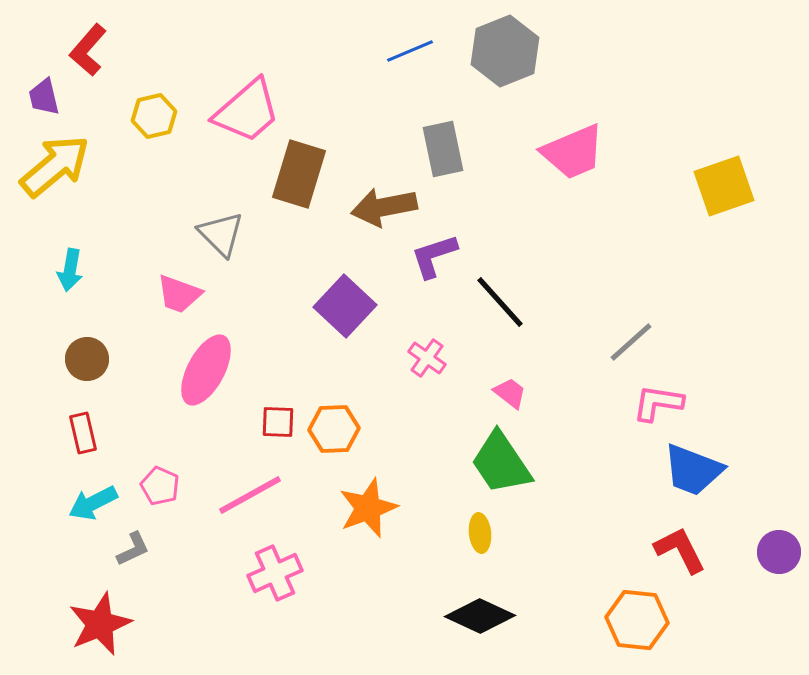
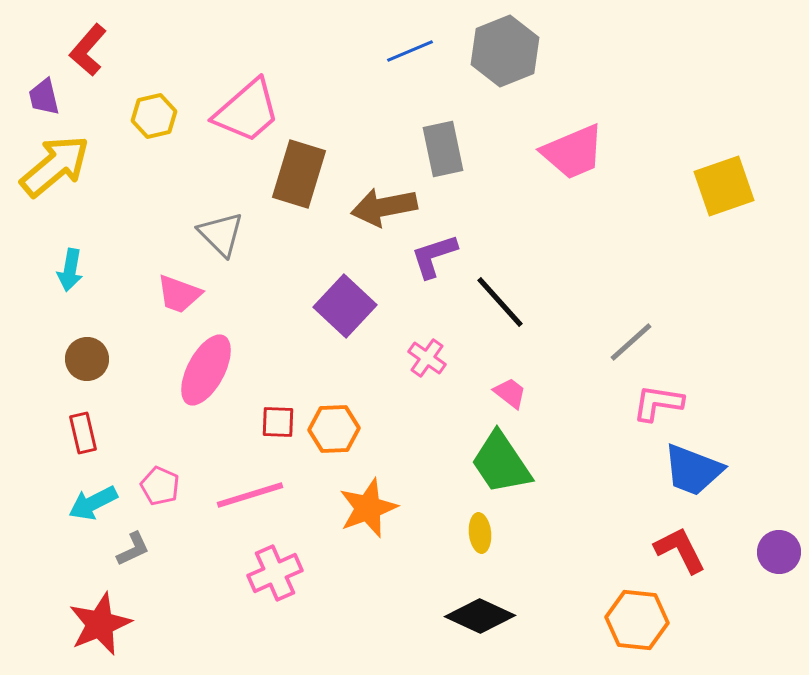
pink line at (250, 495): rotated 12 degrees clockwise
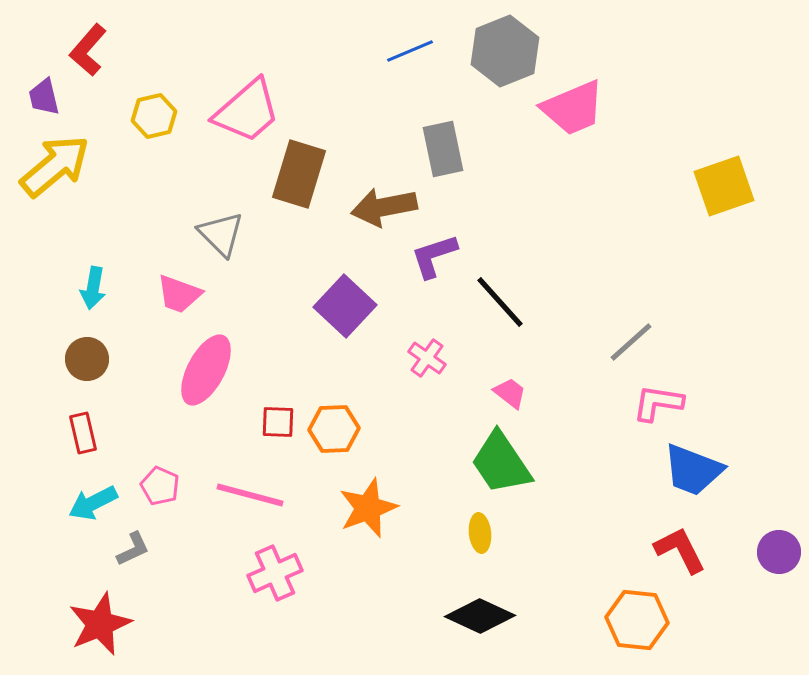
pink trapezoid at (573, 152): moved 44 px up
cyan arrow at (70, 270): moved 23 px right, 18 px down
pink line at (250, 495): rotated 32 degrees clockwise
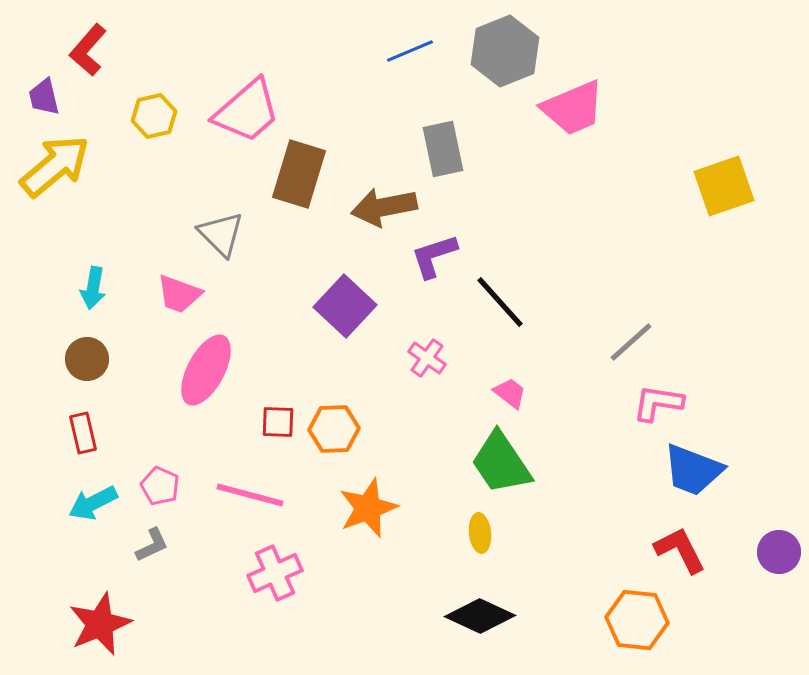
gray L-shape at (133, 549): moved 19 px right, 4 px up
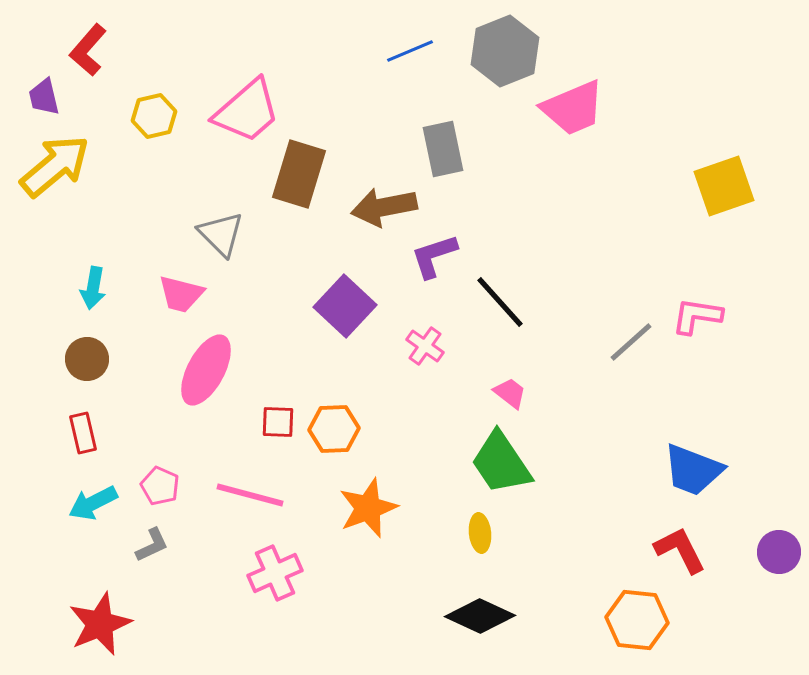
pink trapezoid at (179, 294): moved 2 px right; rotated 6 degrees counterclockwise
pink cross at (427, 358): moved 2 px left, 12 px up
pink L-shape at (658, 403): moved 39 px right, 87 px up
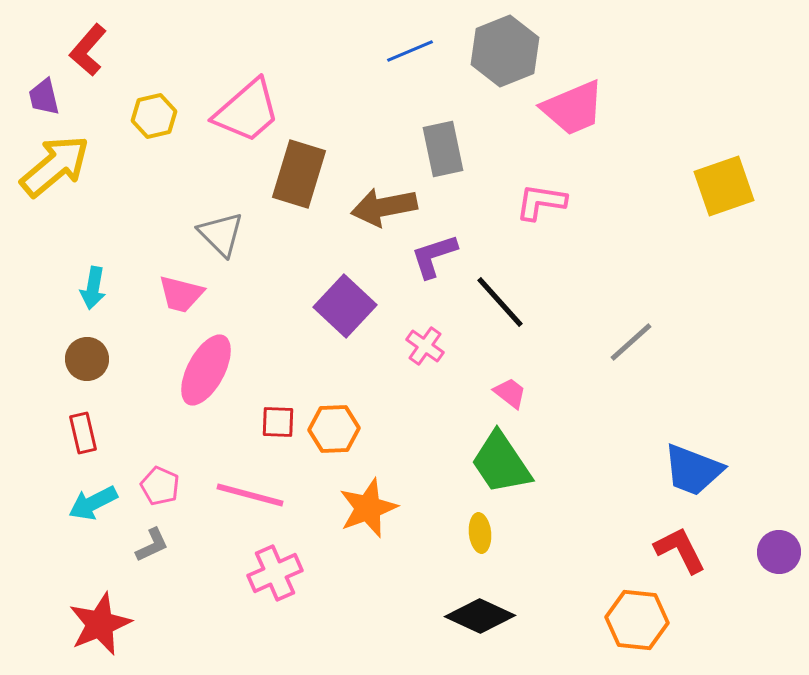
pink L-shape at (697, 316): moved 156 px left, 114 px up
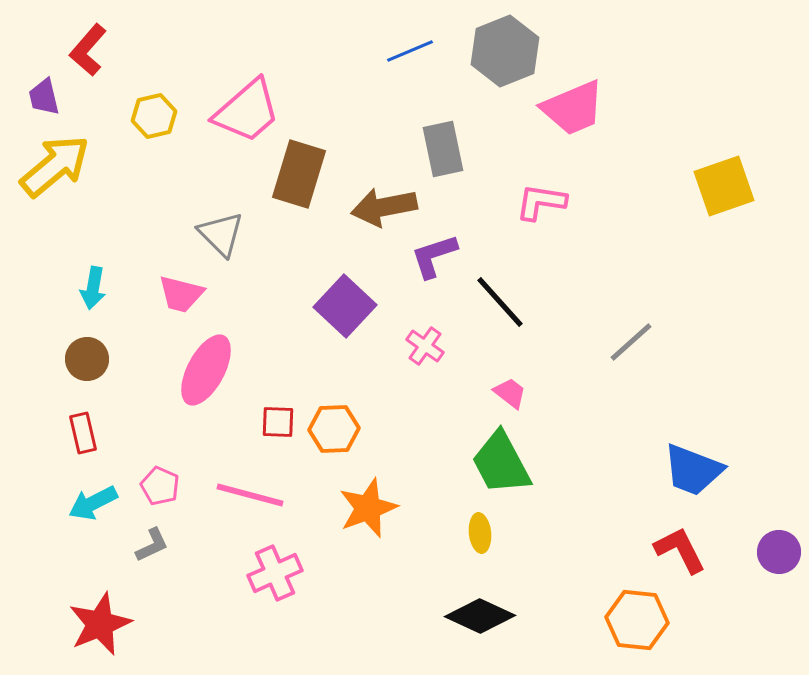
green trapezoid at (501, 463): rotated 6 degrees clockwise
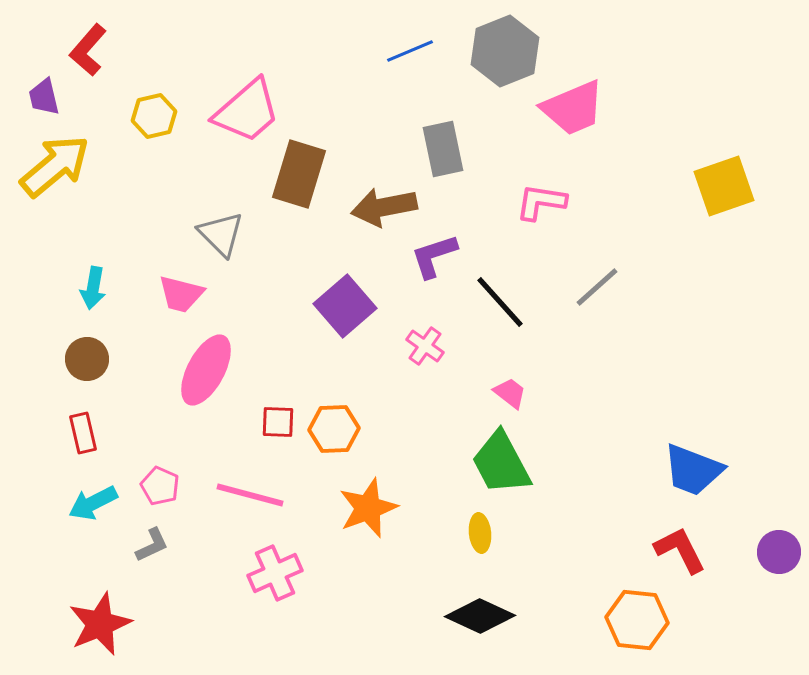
purple square at (345, 306): rotated 6 degrees clockwise
gray line at (631, 342): moved 34 px left, 55 px up
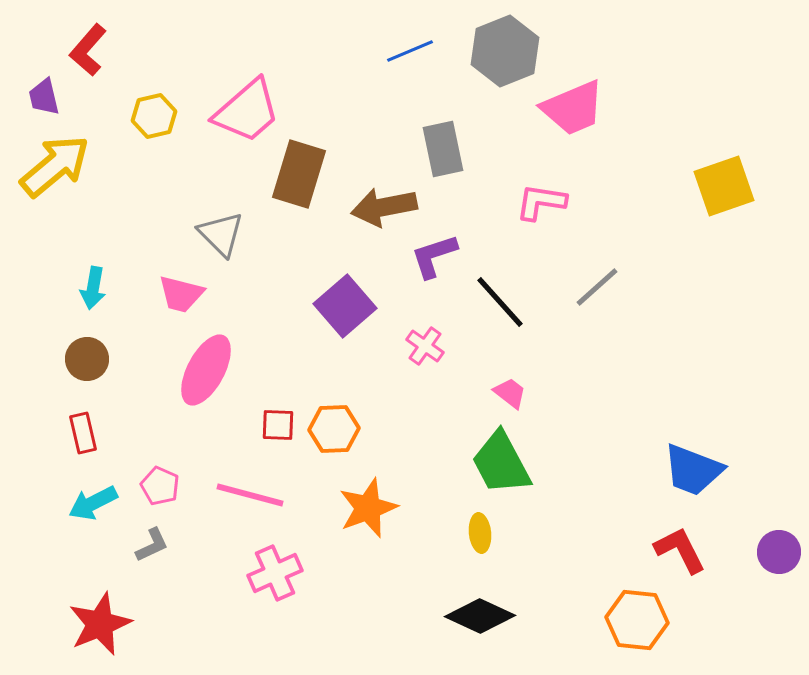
red square at (278, 422): moved 3 px down
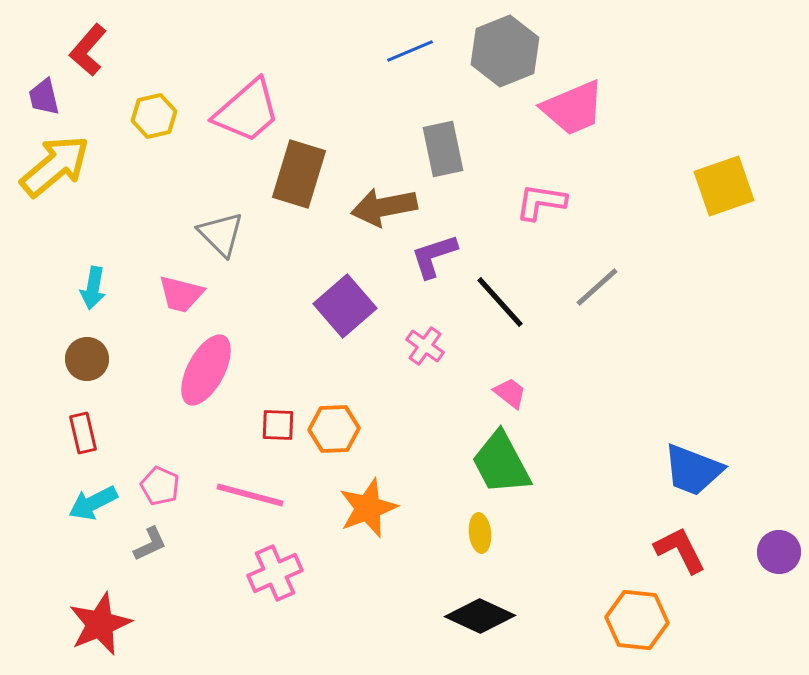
gray L-shape at (152, 545): moved 2 px left, 1 px up
